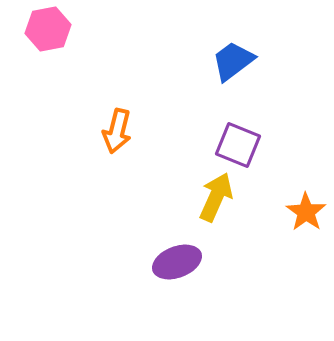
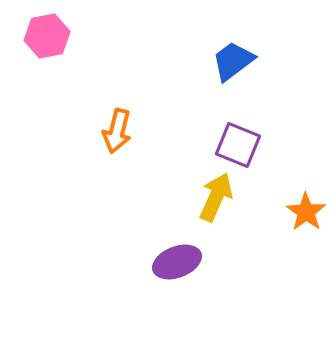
pink hexagon: moved 1 px left, 7 px down
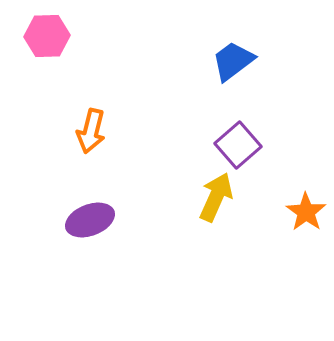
pink hexagon: rotated 9 degrees clockwise
orange arrow: moved 26 px left
purple square: rotated 27 degrees clockwise
purple ellipse: moved 87 px left, 42 px up
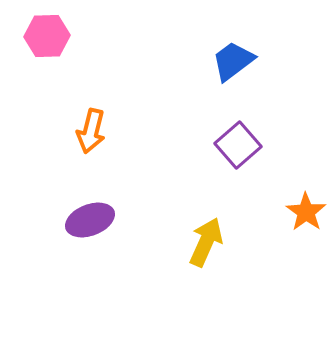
yellow arrow: moved 10 px left, 45 px down
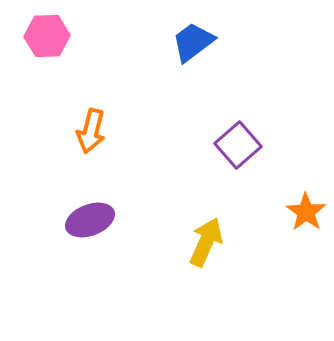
blue trapezoid: moved 40 px left, 19 px up
